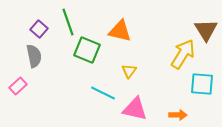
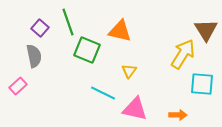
purple square: moved 1 px right, 1 px up
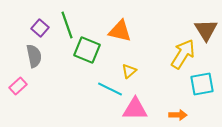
green line: moved 1 px left, 3 px down
yellow triangle: rotated 14 degrees clockwise
cyan square: rotated 15 degrees counterclockwise
cyan line: moved 7 px right, 4 px up
pink triangle: rotated 12 degrees counterclockwise
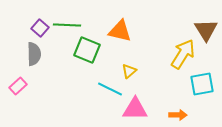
green line: rotated 68 degrees counterclockwise
gray semicircle: moved 2 px up; rotated 10 degrees clockwise
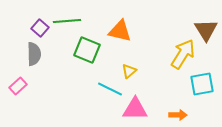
green line: moved 4 px up; rotated 8 degrees counterclockwise
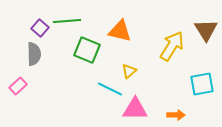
yellow arrow: moved 11 px left, 8 px up
orange arrow: moved 2 px left
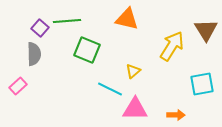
orange triangle: moved 7 px right, 12 px up
yellow triangle: moved 4 px right
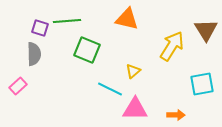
purple square: rotated 24 degrees counterclockwise
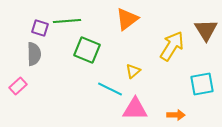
orange triangle: rotated 50 degrees counterclockwise
